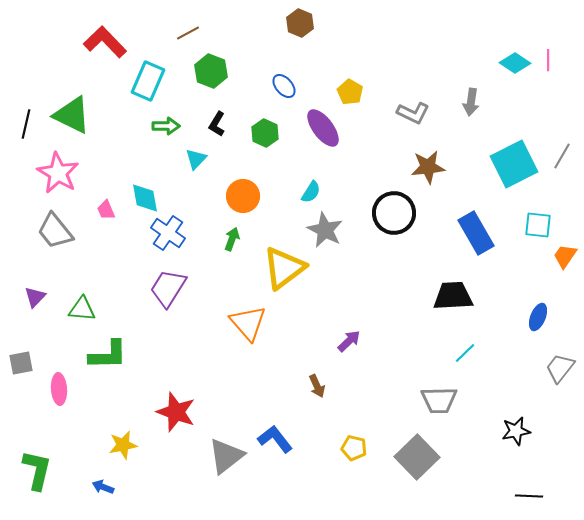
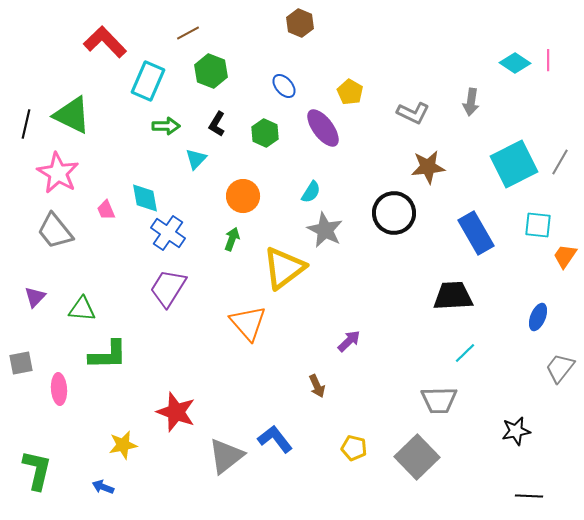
gray line at (562, 156): moved 2 px left, 6 px down
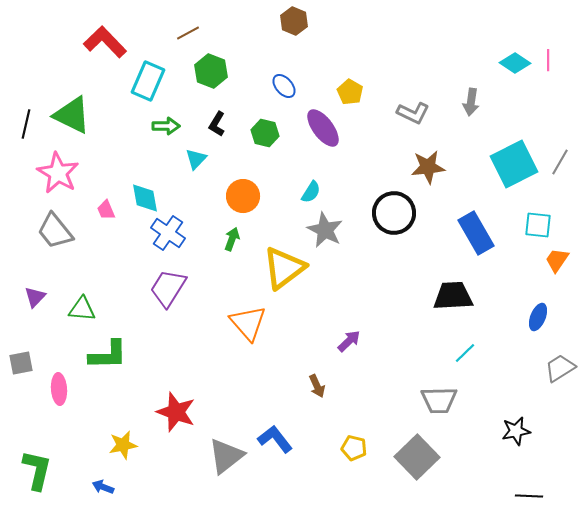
brown hexagon at (300, 23): moved 6 px left, 2 px up
green hexagon at (265, 133): rotated 12 degrees counterclockwise
orange trapezoid at (565, 256): moved 8 px left, 4 px down
gray trapezoid at (560, 368): rotated 20 degrees clockwise
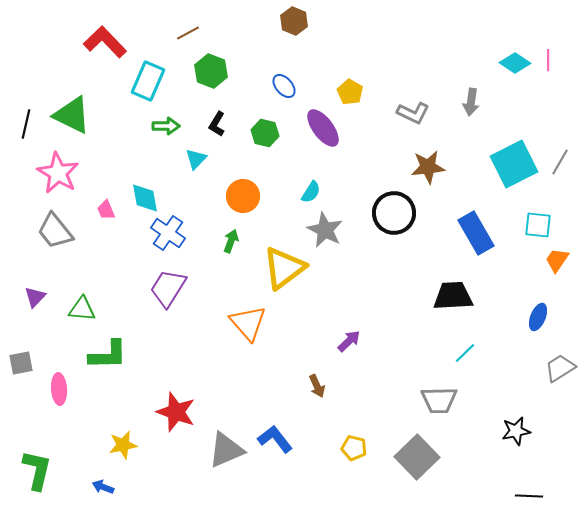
green arrow at (232, 239): moved 1 px left, 2 px down
gray triangle at (226, 456): moved 6 px up; rotated 15 degrees clockwise
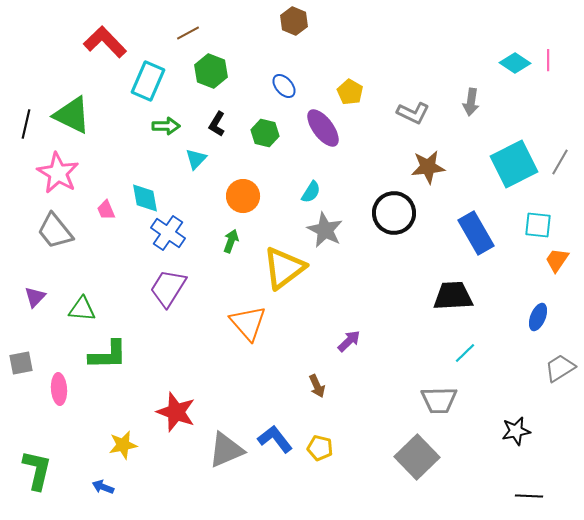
yellow pentagon at (354, 448): moved 34 px left
